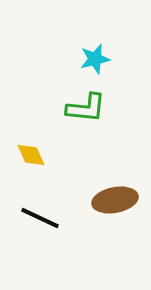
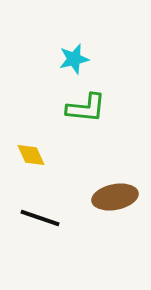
cyan star: moved 21 px left
brown ellipse: moved 3 px up
black line: rotated 6 degrees counterclockwise
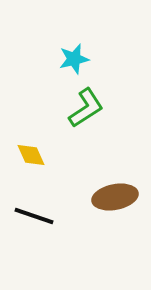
green L-shape: rotated 39 degrees counterclockwise
black line: moved 6 px left, 2 px up
